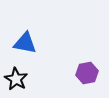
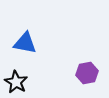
black star: moved 3 px down
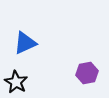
blue triangle: rotated 35 degrees counterclockwise
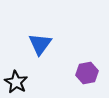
blue triangle: moved 15 px right, 1 px down; rotated 30 degrees counterclockwise
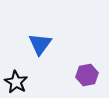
purple hexagon: moved 2 px down
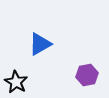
blue triangle: rotated 25 degrees clockwise
